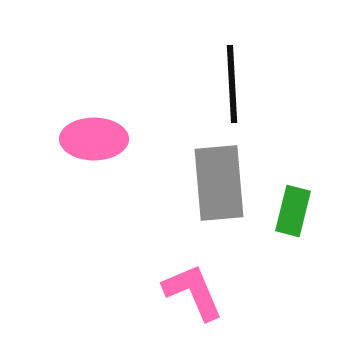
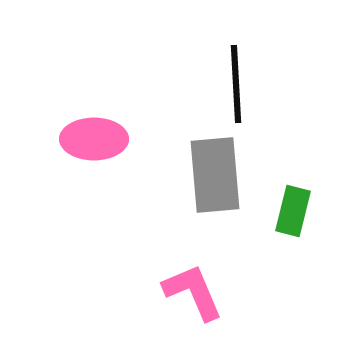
black line: moved 4 px right
gray rectangle: moved 4 px left, 8 px up
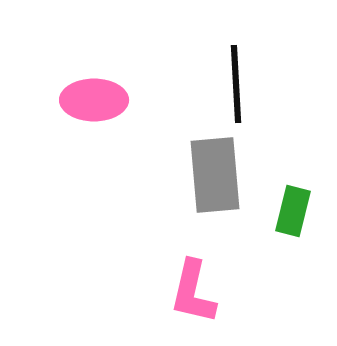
pink ellipse: moved 39 px up
pink L-shape: rotated 144 degrees counterclockwise
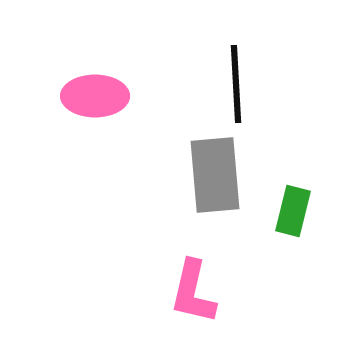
pink ellipse: moved 1 px right, 4 px up
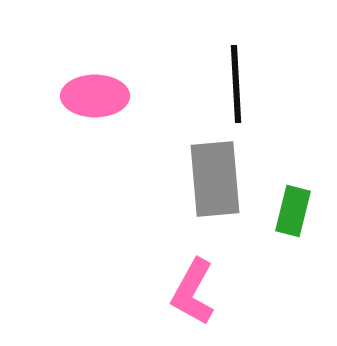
gray rectangle: moved 4 px down
pink L-shape: rotated 16 degrees clockwise
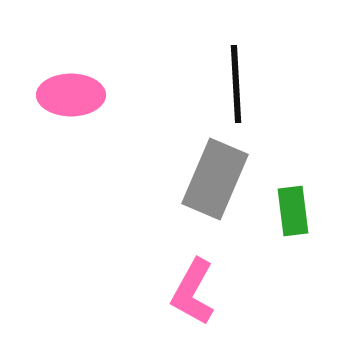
pink ellipse: moved 24 px left, 1 px up
gray rectangle: rotated 28 degrees clockwise
green rectangle: rotated 21 degrees counterclockwise
